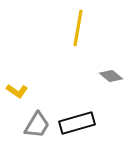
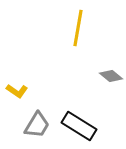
black rectangle: moved 2 px right, 3 px down; rotated 48 degrees clockwise
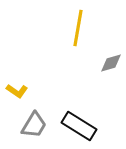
gray diamond: moved 13 px up; rotated 55 degrees counterclockwise
gray trapezoid: moved 3 px left
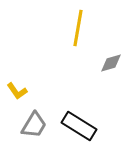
yellow L-shape: rotated 20 degrees clockwise
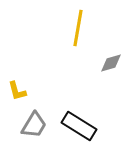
yellow L-shape: rotated 20 degrees clockwise
